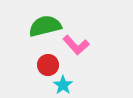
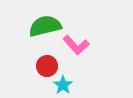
red circle: moved 1 px left, 1 px down
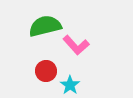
red circle: moved 1 px left, 5 px down
cyan star: moved 7 px right
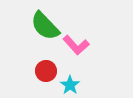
green semicircle: rotated 120 degrees counterclockwise
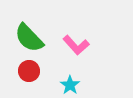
green semicircle: moved 16 px left, 12 px down
red circle: moved 17 px left
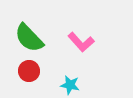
pink L-shape: moved 5 px right, 3 px up
cyan star: rotated 24 degrees counterclockwise
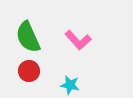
green semicircle: moved 1 px left, 1 px up; rotated 20 degrees clockwise
pink L-shape: moved 3 px left, 2 px up
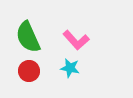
pink L-shape: moved 2 px left
cyan star: moved 17 px up
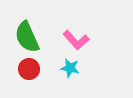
green semicircle: moved 1 px left
red circle: moved 2 px up
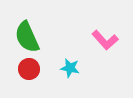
pink L-shape: moved 29 px right
